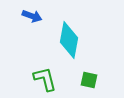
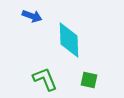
cyan diamond: rotated 12 degrees counterclockwise
green L-shape: rotated 8 degrees counterclockwise
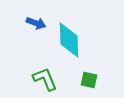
blue arrow: moved 4 px right, 7 px down
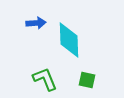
blue arrow: rotated 24 degrees counterclockwise
green square: moved 2 px left
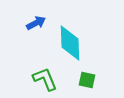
blue arrow: rotated 24 degrees counterclockwise
cyan diamond: moved 1 px right, 3 px down
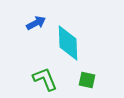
cyan diamond: moved 2 px left
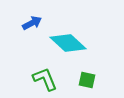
blue arrow: moved 4 px left
cyan diamond: rotated 45 degrees counterclockwise
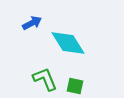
cyan diamond: rotated 15 degrees clockwise
green square: moved 12 px left, 6 px down
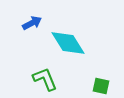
green square: moved 26 px right
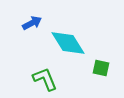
green square: moved 18 px up
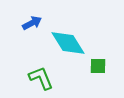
green square: moved 3 px left, 2 px up; rotated 12 degrees counterclockwise
green L-shape: moved 4 px left, 1 px up
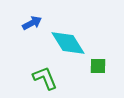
green L-shape: moved 4 px right
